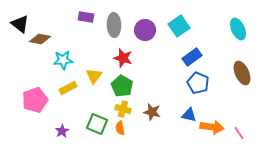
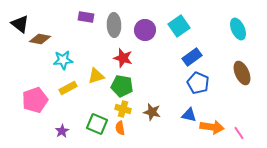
yellow triangle: moved 2 px right; rotated 36 degrees clockwise
green pentagon: rotated 20 degrees counterclockwise
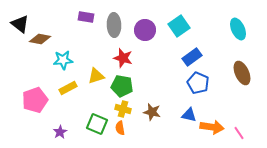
purple star: moved 2 px left, 1 px down
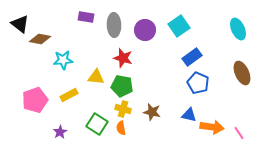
yellow triangle: moved 1 px down; rotated 24 degrees clockwise
yellow rectangle: moved 1 px right, 7 px down
green square: rotated 10 degrees clockwise
orange semicircle: moved 1 px right
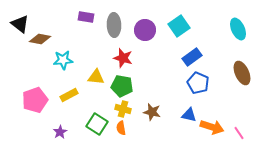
orange arrow: rotated 10 degrees clockwise
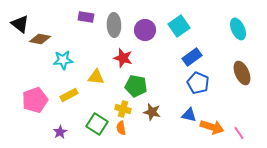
green pentagon: moved 14 px right
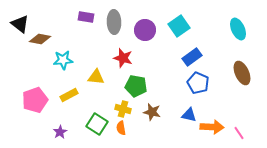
gray ellipse: moved 3 px up
orange arrow: rotated 15 degrees counterclockwise
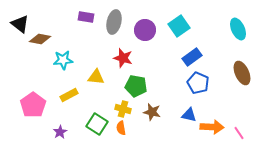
gray ellipse: rotated 15 degrees clockwise
pink pentagon: moved 2 px left, 5 px down; rotated 15 degrees counterclockwise
